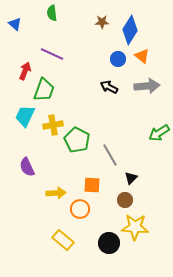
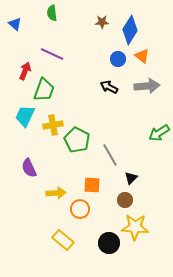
purple semicircle: moved 2 px right, 1 px down
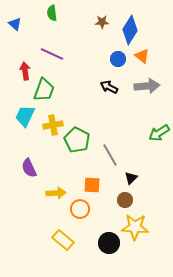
red arrow: rotated 30 degrees counterclockwise
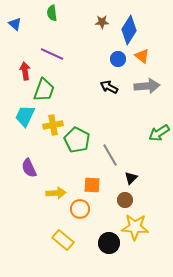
blue diamond: moved 1 px left
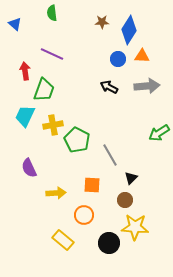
orange triangle: rotated 35 degrees counterclockwise
orange circle: moved 4 px right, 6 px down
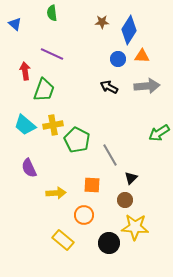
cyan trapezoid: moved 9 px down; rotated 75 degrees counterclockwise
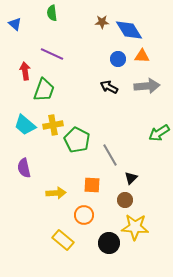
blue diamond: rotated 64 degrees counterclockwise
purple semicircle: moved 5 px left; rotated 12 degrees clockwise
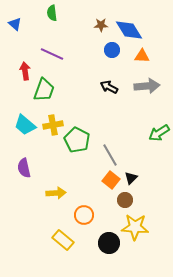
brown star: moved 1 px left, 3 px down
blue circle: moved 6 px left, 9 px up
orange square: moved 19 px right, 5 px up; rotated 36 degrees clockwise
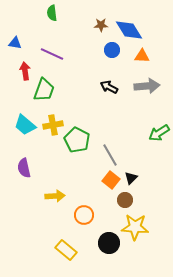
blue triangle: moved 19 px down; rotated 32 degrees counterclockwise
yellow arrow: moved 1 px left, 3 px down
yellow rectangle: moved 3 px right, 10 px down
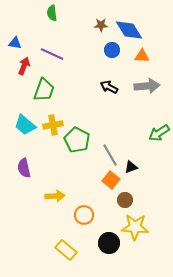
red arrow: moved 1 px left, 5 px up; rotated 30 degrees clockwise
black triangle: moved 11 px up; rotated 24 degrees clockwise
